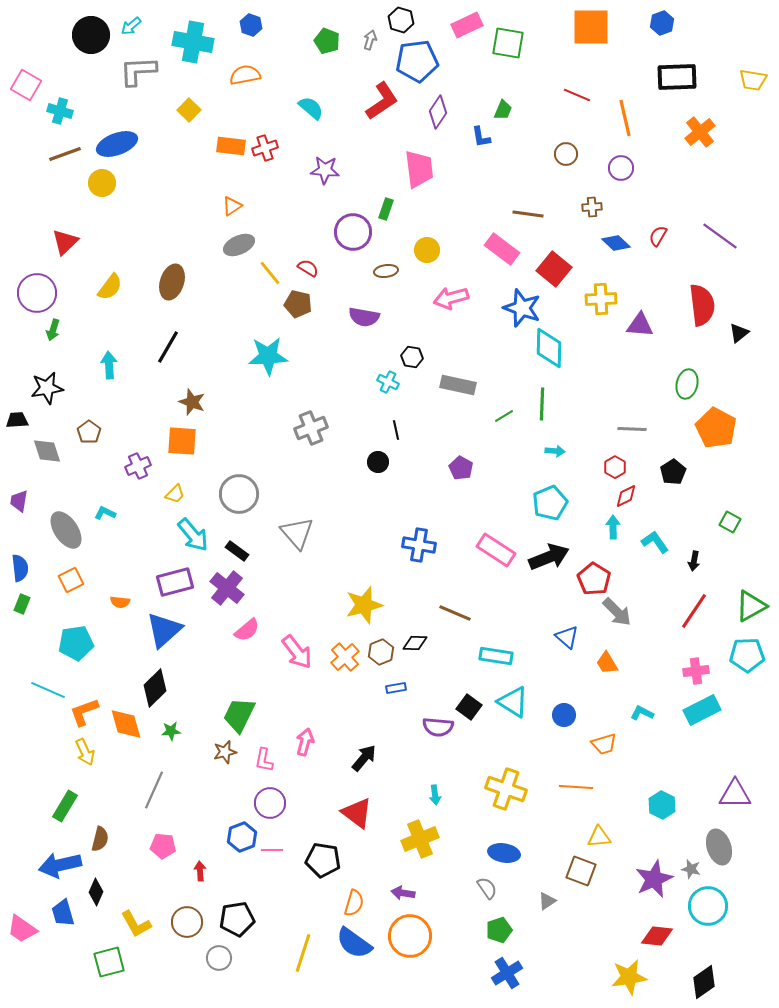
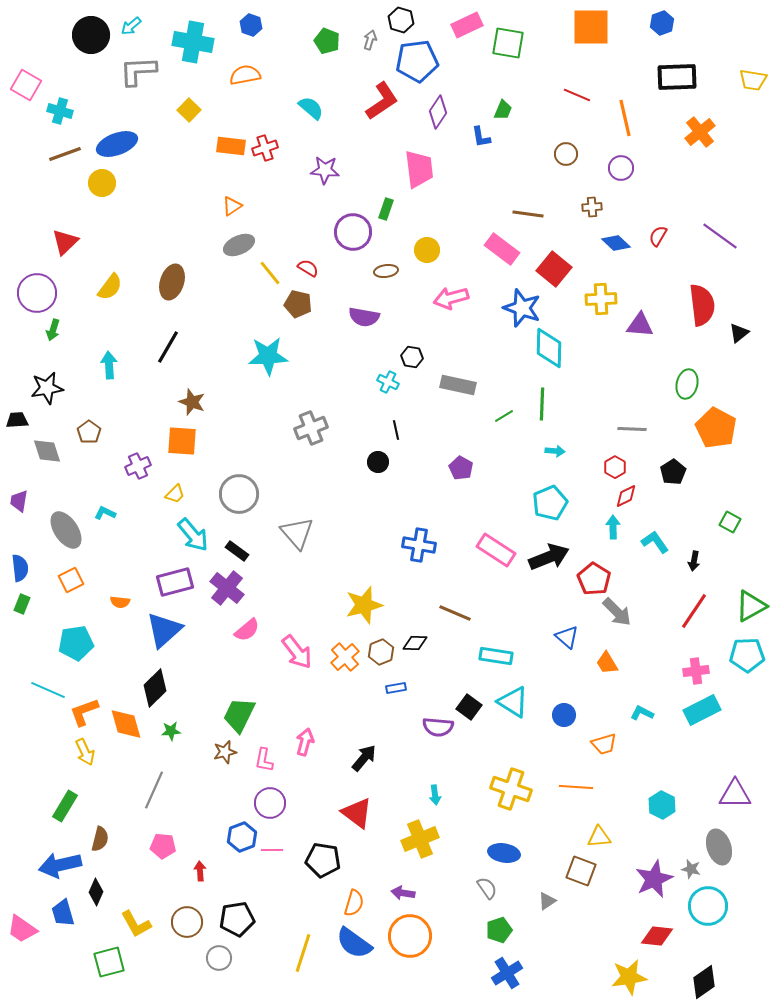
yellow cross at (506, 789): moved 5 px right
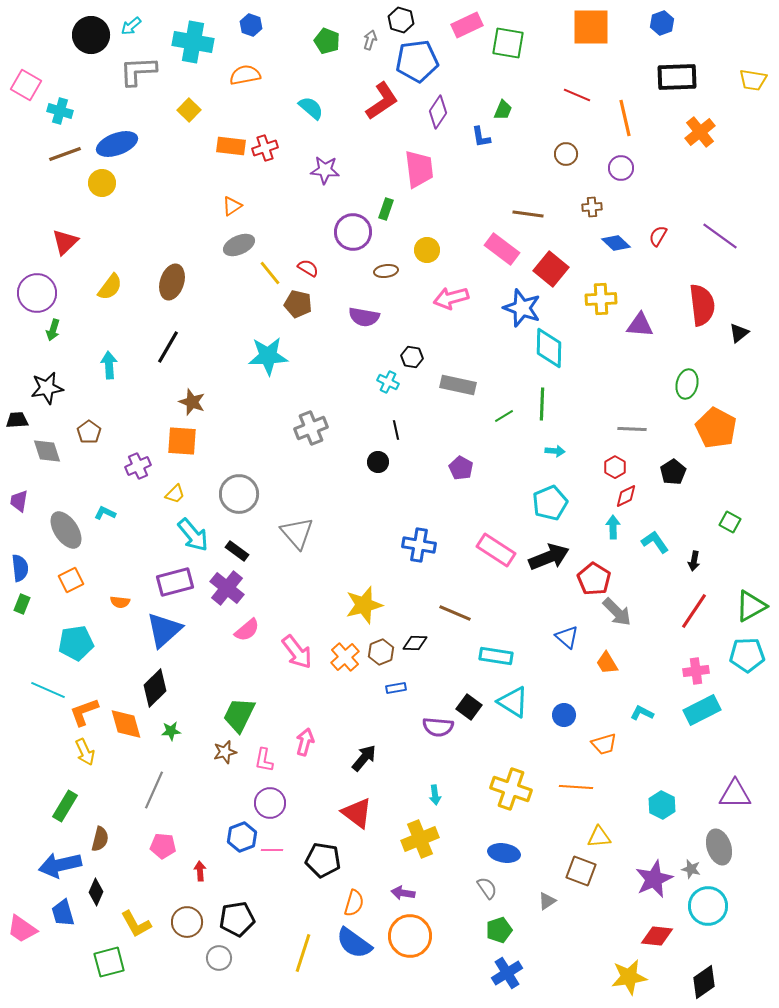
red square at (554, 269): moved 3 px left
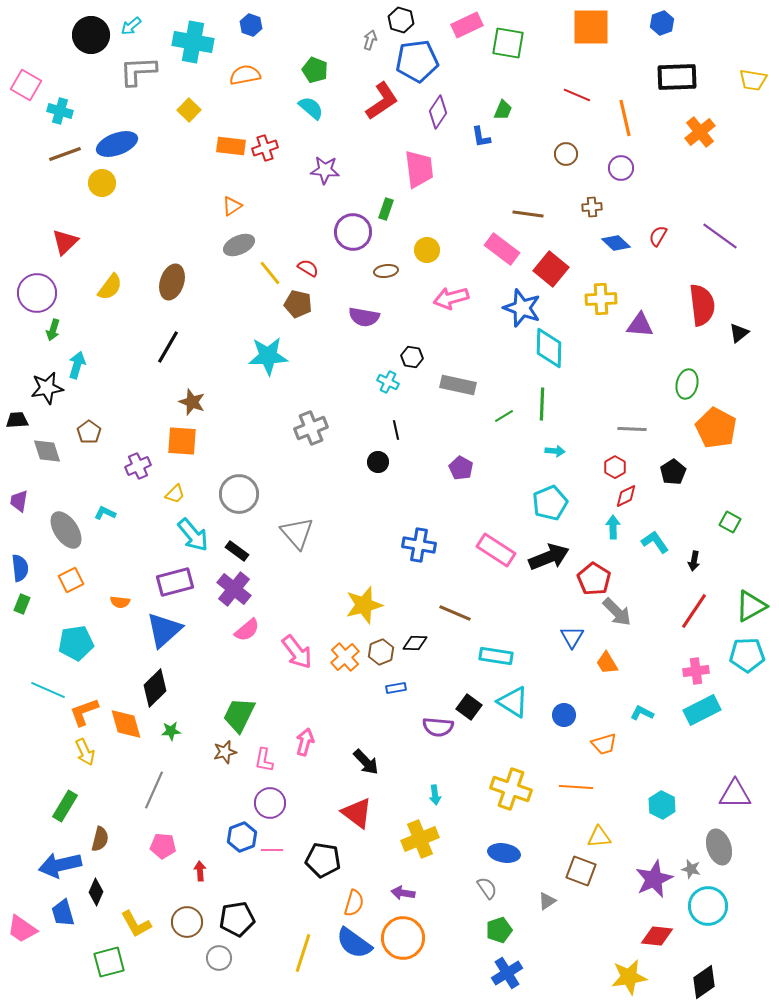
green pentagon at (327, 41): moved 12 px left, 29 px down
cyan arrow at (109, 365): moved 32 px left; rotated 20 degrees clockwise
purple cross at (227, 588): moved 7 px right, 1 px down
blue triangle at (567, 637): moved 5 px right; rotated 20 degrees clockwise
black arrow at (364, 758): moved 2 px right, 4 px down; rotated 96 degrees clockwise
orange circle at (410, 936): moved 7 px left, 2 px down
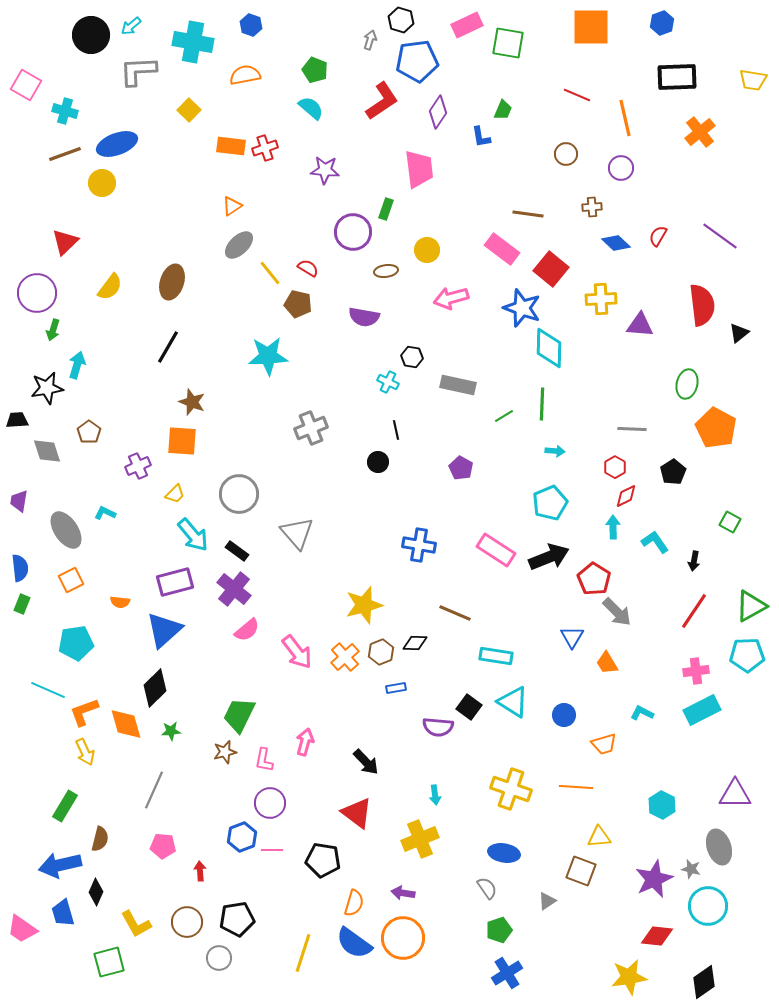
cyan cross at (60, 111): moved 5 px right
gray ellipse at (239, 245): rotated 20 degrees counterclockwise
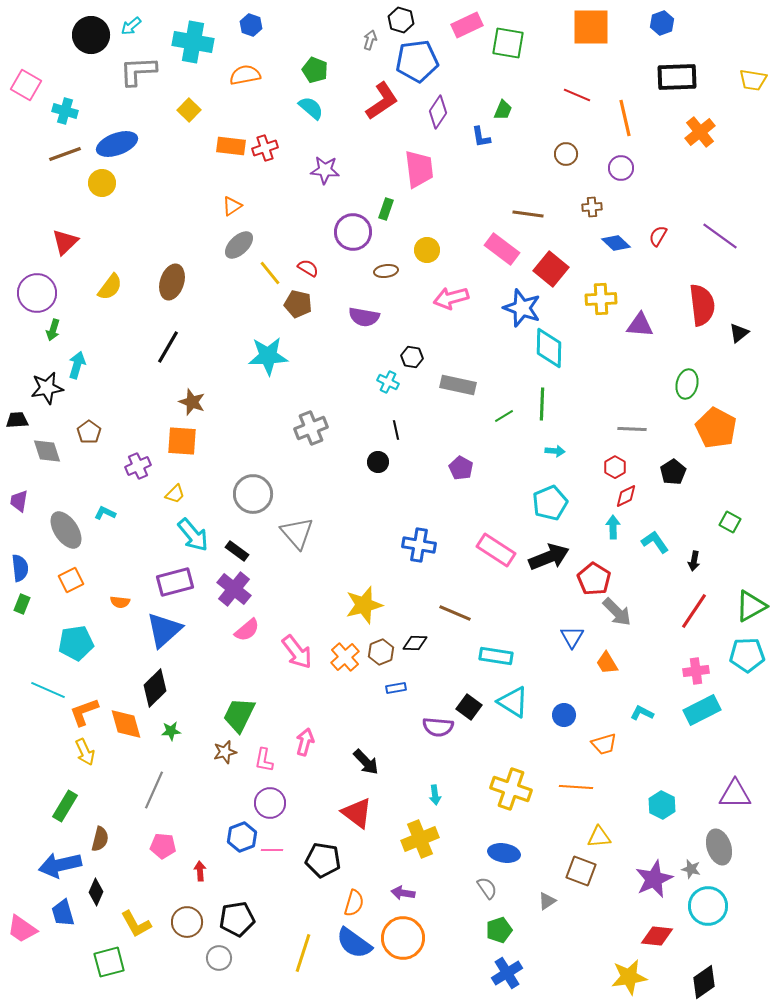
gray circle at (239, 494): moved 14 px right
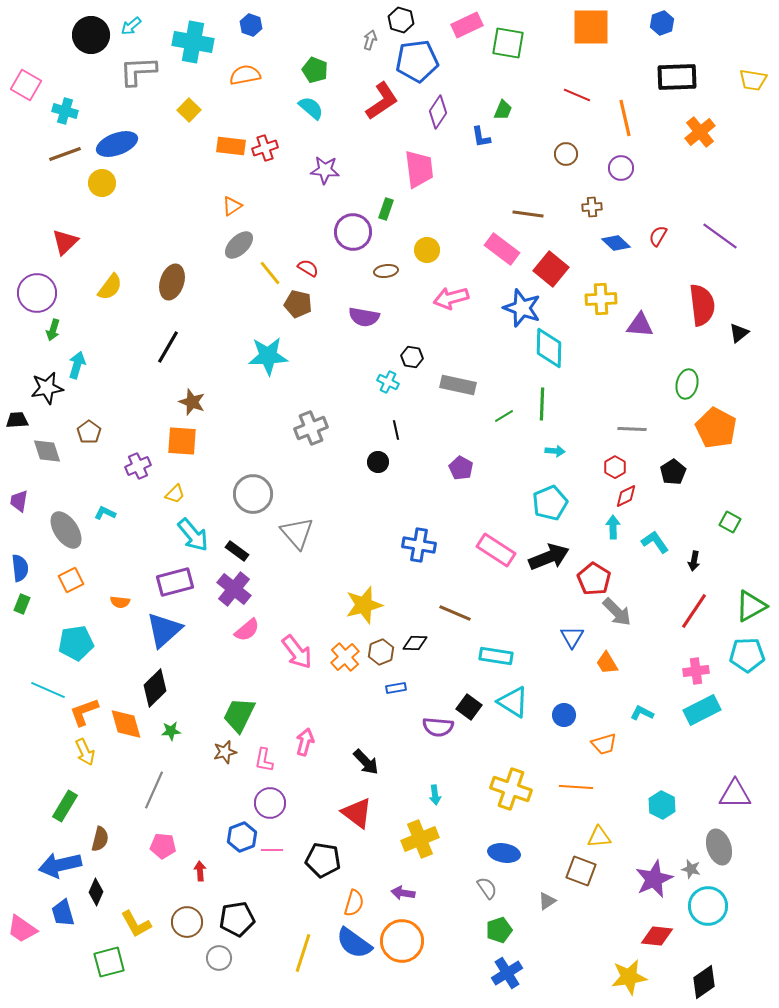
orange circle at (403, 938): moved 1 px left, 3 px down
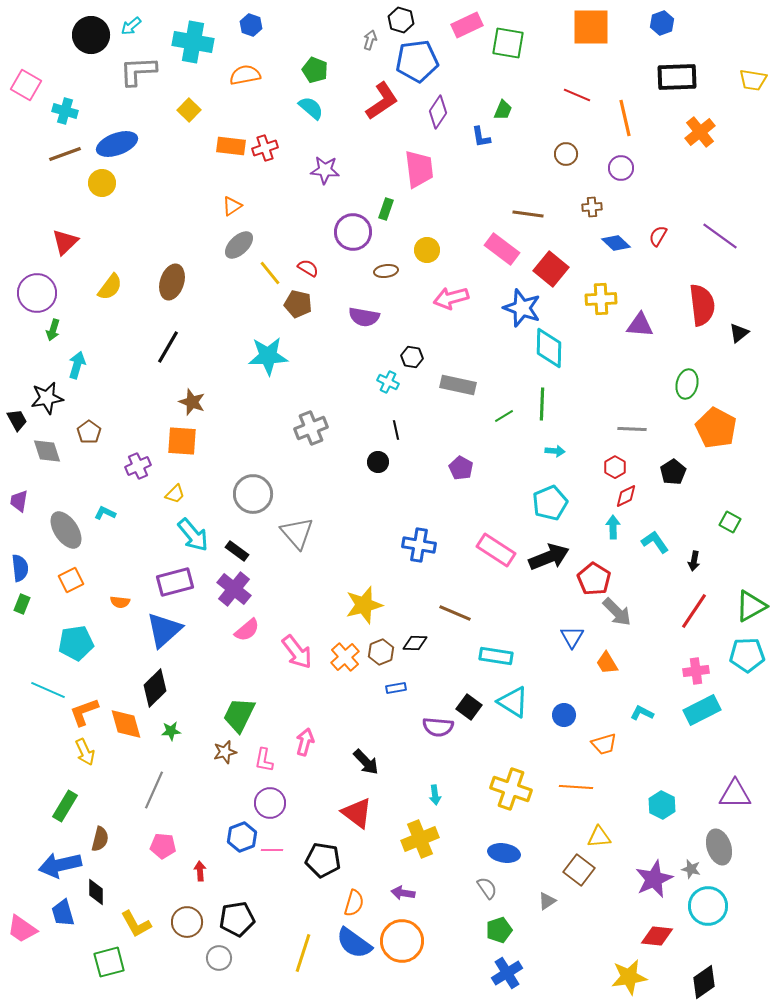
black star at (47, 388): moved 10 px down
black trapezoid at (17, 420): rotated 65 degrees clockwise
brown square at (581, 871): moved 2 px left, 1 px up; rotated 16 degrees clockwise
black diamond at (96, 892): rotated 24 degrees counterclockwise
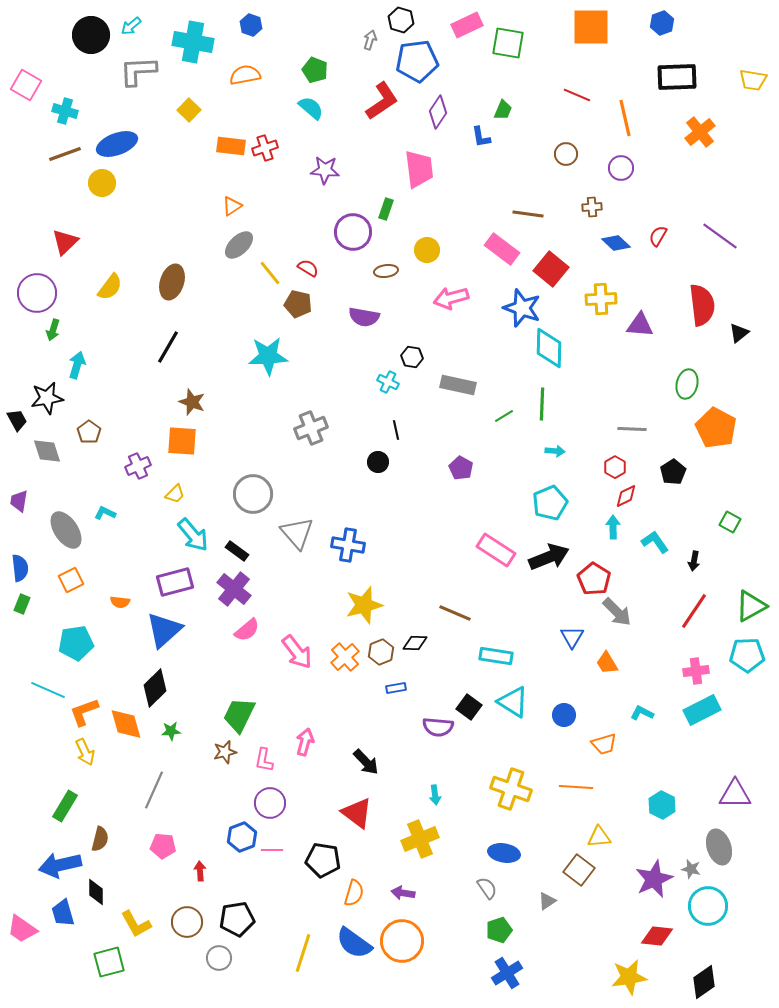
blue cross at (419, 545): moved 71 px left
orange semicircle at (354, 903): moved 10 px up
